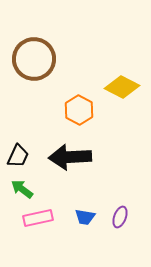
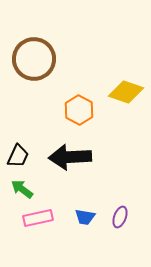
yellow diamond: moved 4 px right, 5 px down; rotated 8 degrees counterclockwise
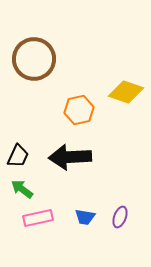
orange hexagon: rotated 20 degrees clockwise
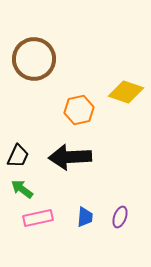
blue trapezoid: rotated 95 degrees counterclockwise
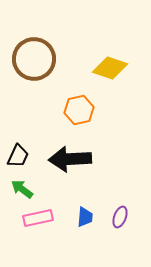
yellow diamond: moved 16 px left, 24 px up
black arrow: moved 2 px down
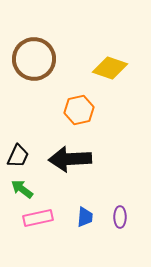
purple ellipse: rotated 20 degrees counterclockwise
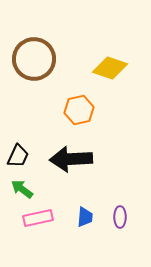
black arrow: moved 1 px right
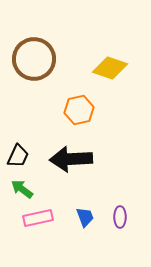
blue trapezoid: rotated 25 degrees counterclockwise
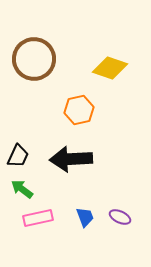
purple ellipse: rotated 65 degrees counterclockwise
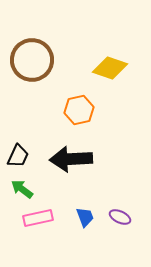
brown circle: moved 2 px left, 1 px down
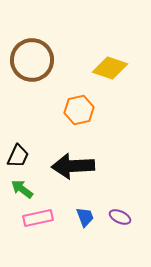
black arrow: moved 2 px right, 7 px down
